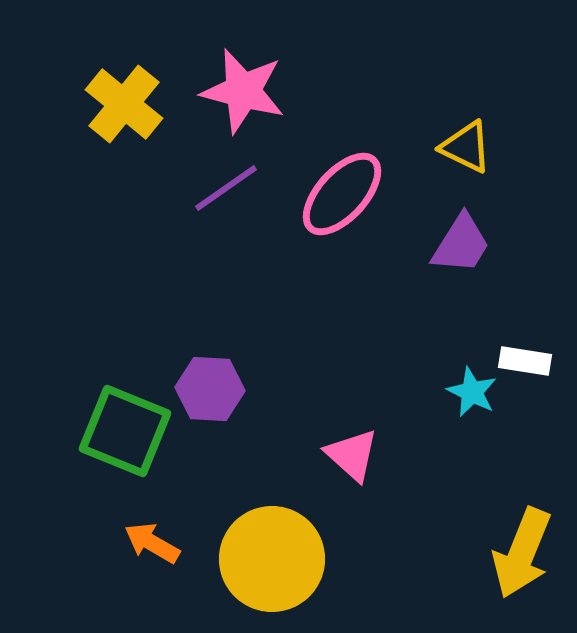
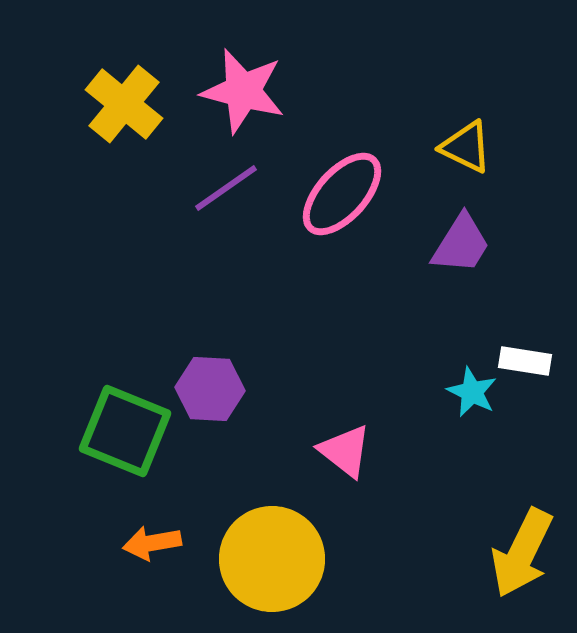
pink triangle: moved 7 px left, 4 px up; rotated 4 degrees counterclockwise
orange arrow: rotated 40 degrees counterclockwise
yellow arrow: rotated 4 degrees clockwise
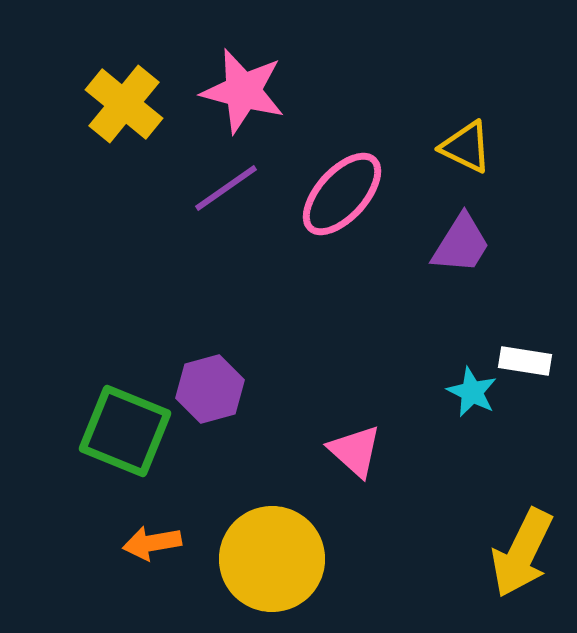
purple hexagon: rotated 18 degrees counterclockwise
pink triangle: moved 10 px right; rotated 4 degrees clockwise
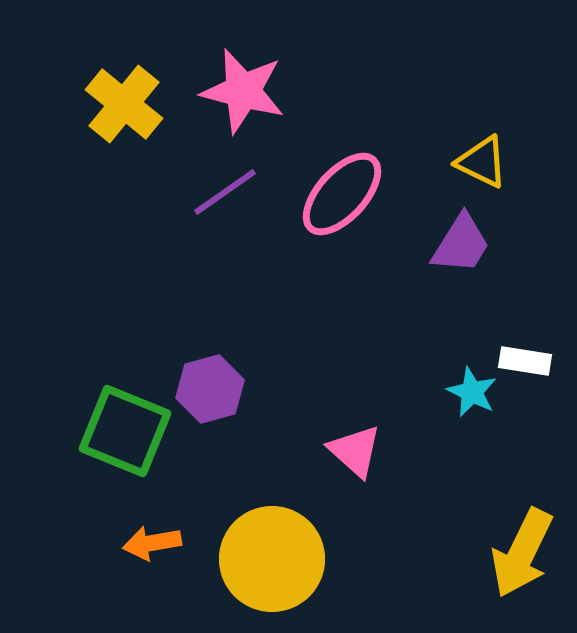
yellow triangle: moved 16 px right, 15 px down
purple line: moved 1 px left, 4 px down
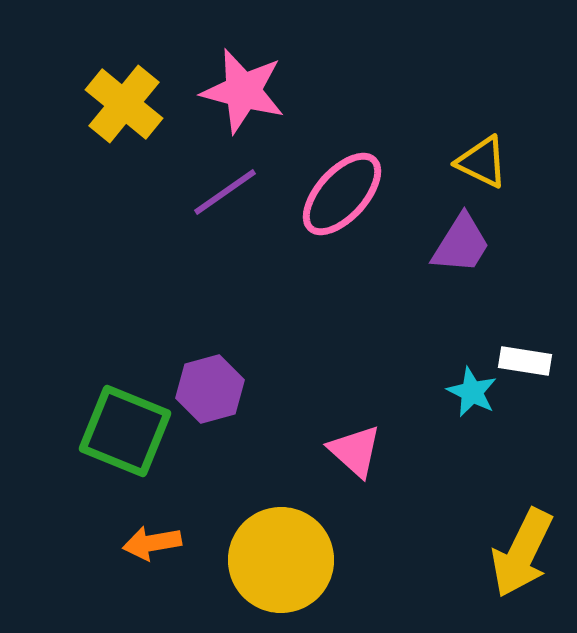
yellow circle: moved 9 px right, 1 px down
